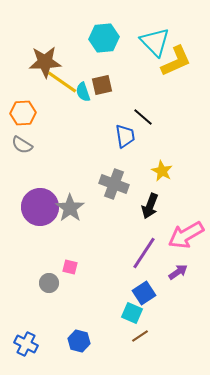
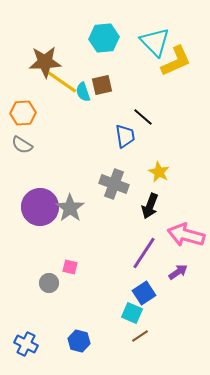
yellow star: moved 3 px left, 1 px down
pink arrow: rotated 45 degrees clockwise
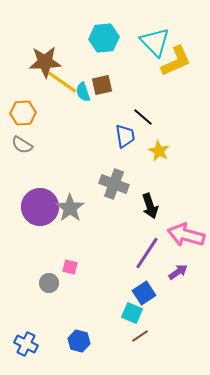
yellow star: moved 21 px up
black arrow: rotated 40 degrees counterclockwise
purple line: moved 3 px right
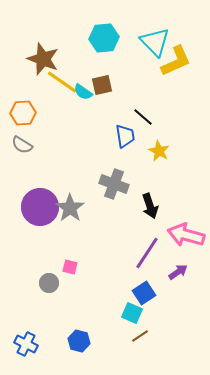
brown star: moved 2 px left, 3 px up; rotated 24 degrees clockwise
cyan semicircle: rotated 36 degrees counterclockwise
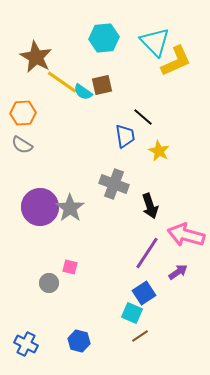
brown star: moved 7 px left, 2 px up; rotated 8 degrees clockwise
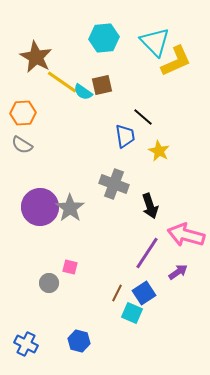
brown line: moved 23 px left, 43 px up; rotated 30 degrees counterclockwise
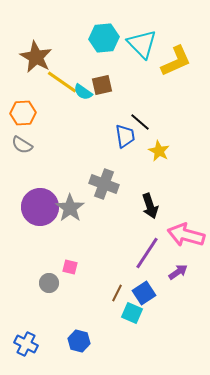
cyan triangle: moved 13 px left, 2 px down
black line: moved 3 px left, 5 px down
gray cross: moved 10 px left
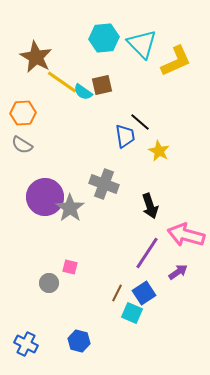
purple circle: moved 5 px right, 10 px up
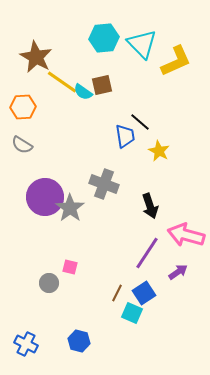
orange hexagon: moved 6 px up
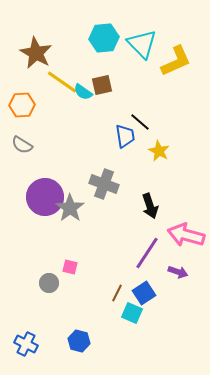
brown star: moved 4 px up
orange hexagon: moved 1 px left, 2 px up
purple arrow: rotated 54 degrees clockwise
